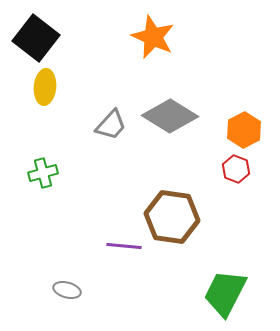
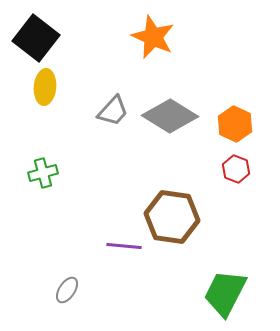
gray trapezoid: moved 2 px right, 14 px up
orange hexagon: moved 9 px left, 6 px up; rotated 8 degrees counterclockwise
gray ellipse: rotated 72 degrees counterclockwise
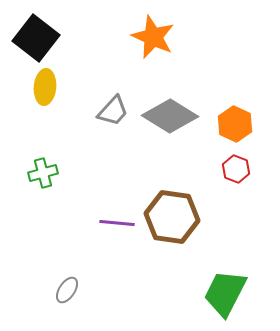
purple line: moved 7 px left, 23 px up
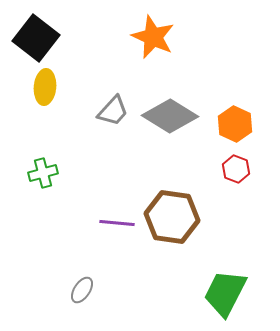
gray ellipse: moved 15 px right
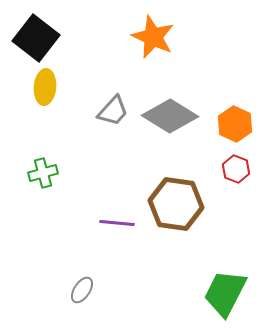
brown hexagon: moved 4 px right, 13 px up
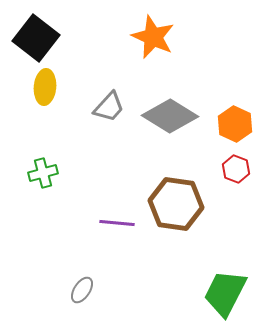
gray trapezoid: moved 4 px left, 4 px up
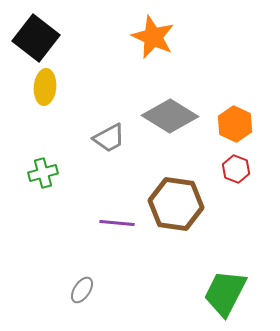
gray trapezoid: moved 31 px down; rotated 20 degrees clockwise
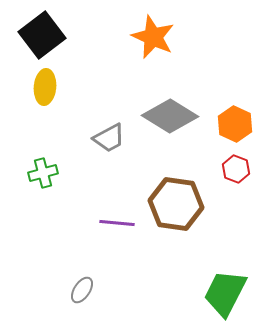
black square: moved 6 px right, 3 px up; rotated 15 degrees clockwise
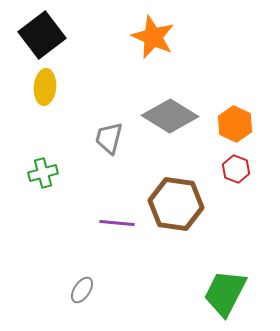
gray trapezoid: rotated 132 degrees clockwise
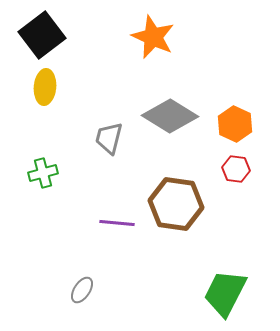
red hexagon: rotated 12 degrees counterclockwise
